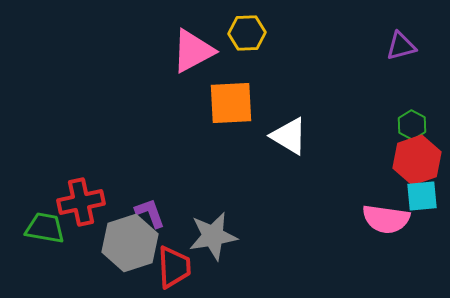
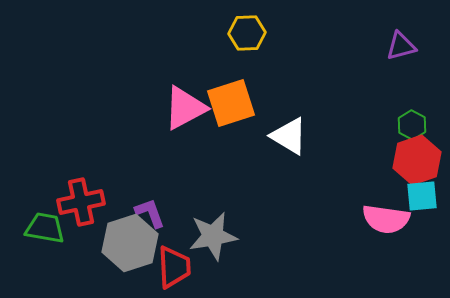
pink triangle: moved 8 px left, 57 px down
orange square: rotated 15 degrees counterclockwise
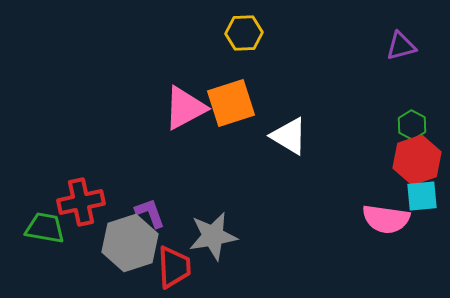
yellow hexagon: moved 3 px left
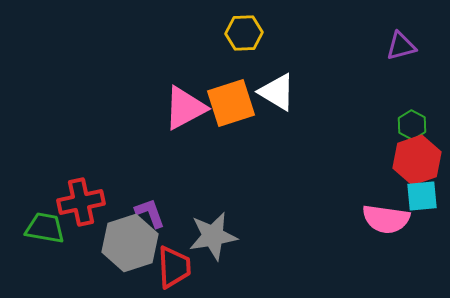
white triangle: moved 12 px left, 44 px up
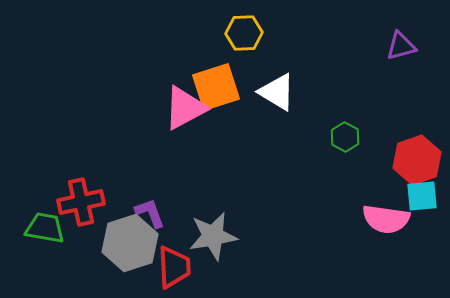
orange square: moved 15 px left, 16 px up
green hexagon: moved 67 px left, 12 px down
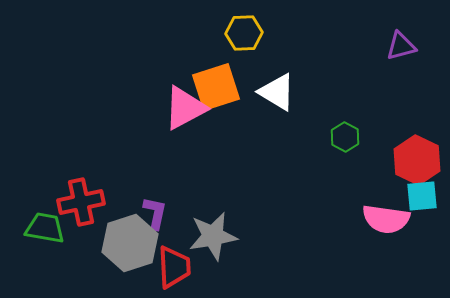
red hexagon: rotated 15 degrees counterclockwise
purple L-shape: moved 5 px right; rotated 32 degrees clockwise
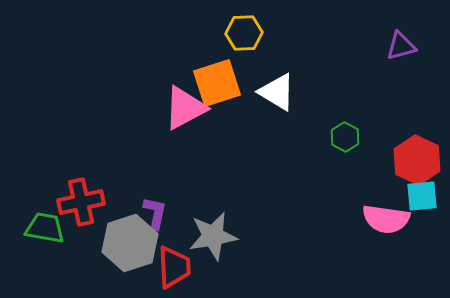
orange square: moved 1 px right, 4 px up
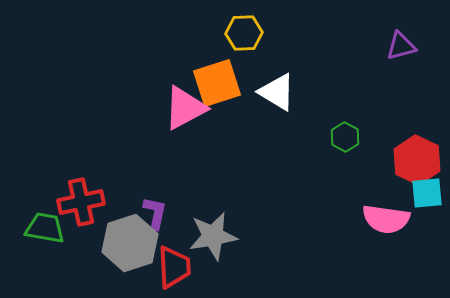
cyan square: moved 5 px right, 3 px up
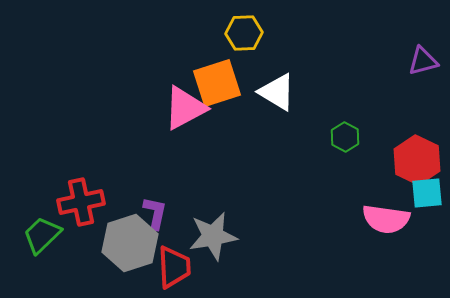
purple triangle: moved 22 px right, 15 px down
green trapezoid: moved 3 px left, 7 px down; rotated 54 degrees counterclockwise
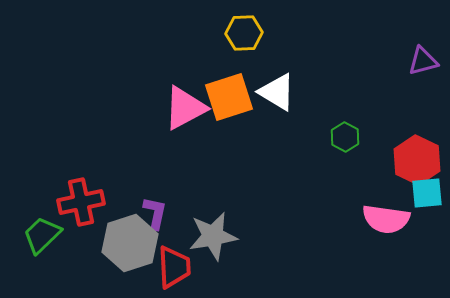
orange square: moved 12 px right, 14 px down
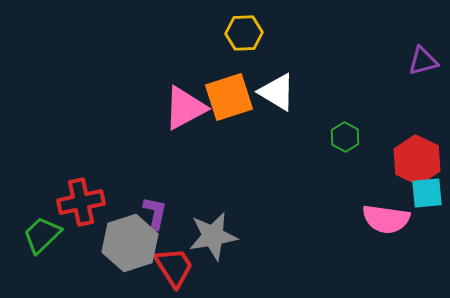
red trapezoid: rotated 30 degrees counterclockwise
